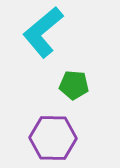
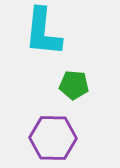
cyan L-shape: rotated 44 degrees counterclockwise
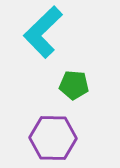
cyan L-shape: rotated 40 degrees clockwise
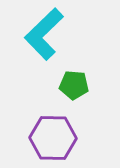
cyan L-shape: moved 1 px right, 2 px down
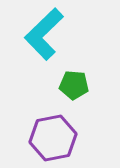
purple hexagon: rotated 12 degrees counterclockwise
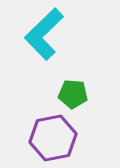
green pentagon: moved 1 px left, 9 px down
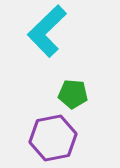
cyan L-shape: moved 3 px right, 3 px up
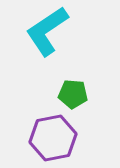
cyan L-shape: rotated 10 degrees clockwise
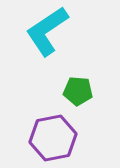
green pentagon: moved 5 px right, 3 px up
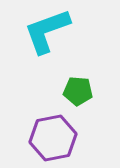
cyan L-shape: rotated 14 degrees clockwise
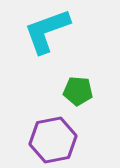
purple hexagon: moved 2 px down
